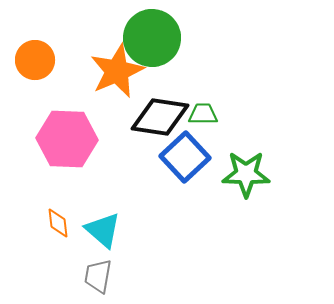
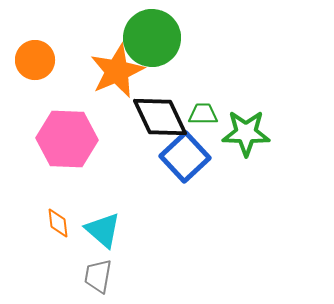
black diamond: rotated 56 degrees clockwise
green star: moved 41 px up
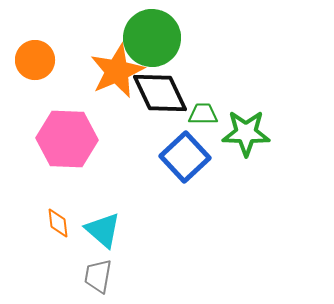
black diamond: moved 24 px up
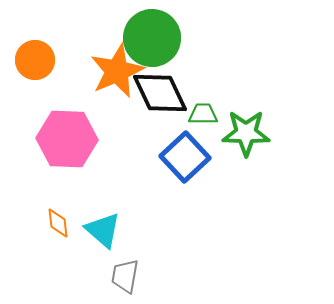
gray trapezoid: moved 27 px right
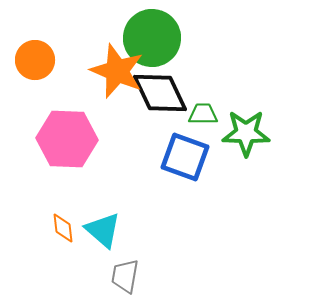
orange star: rotated 26 degrees counterclockwise
blue square: rotated 27 degrees counterclockwise
orange diamond: moved 5 px right, 5 px down
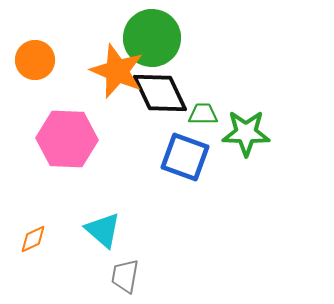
orange diamond: moved 30 px left, 11 px down; rotated 72 degrees clockwise
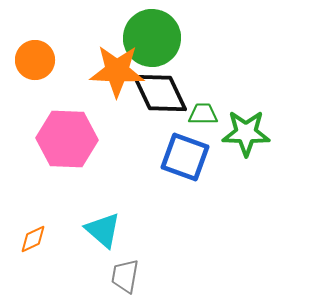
orange star: rotated 20 degrees counterclockwise
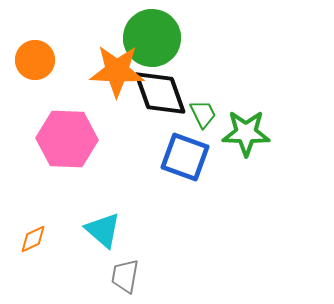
black diamond: rotated 6 degrees clockwise
green trapezoid: rotated 64 degrees clockwise
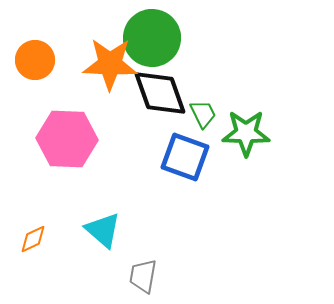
orange star: moved 7 px left, 7 px up
gray trapezoid: moved 18 px right
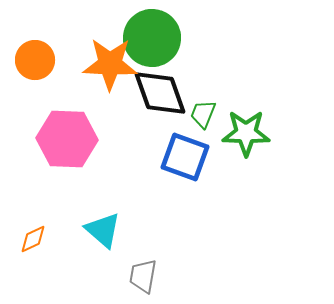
green trapezoid: rotated 132 degrees counterclockwise
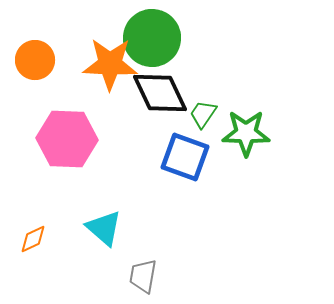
black diamond: rotated 6 degrees counterclockwise
green trapezoid: rotated 12 degrees clockwise
cyan triangle: moved 1 px right, 2 px up
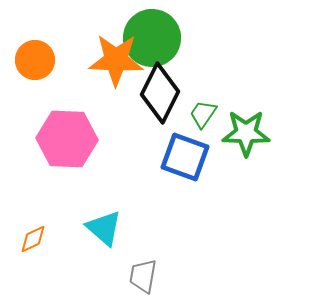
orange star: moved 6 px right, 4 px up
black diamond: rotated 52 degrees clockwise
